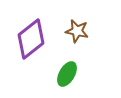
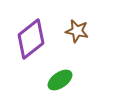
green ellipse: moved 7 px left, 6 px down; rotated 25 degrees clockwise
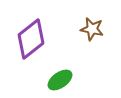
brown star: moved 15 px right, 2 px up
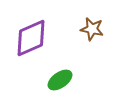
purple diamond: moved 1 px up; rotated 15 degrees clockwise
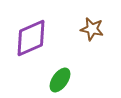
green ellipse: rotated 20 degrees counterclockwise
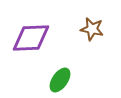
purple diamond: rotated 21 degrees clockwise
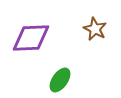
brown star: moved 3 px right; rotated 15 degrees clockwise
